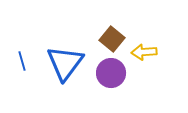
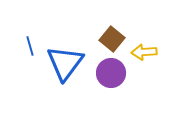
blue line: moved 8 px right, 15 px up
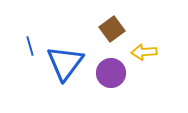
brown square: moved 10 px up; rotated 15 degrees clockwise
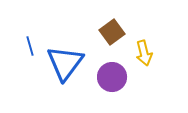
brown square: moved 3 px down
yellow arrow: moved 1 px down; rotated 100 degrees counterclockwise
purple circle: moved 1 px right, 4 px down
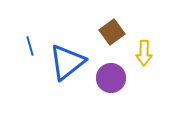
yellow arrow: rotated 15 degrees clockwise
blue triangle: moved 2 px right, 1 px up; rotated 15 degrees clockwise
purple circle: moved 1 px left, 1 px down
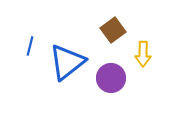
brown square: moved 1 px right, 2 px up
blue line: rotated 30 degrees clockwise
yellow arrow: moved 1 px left, 1 px down
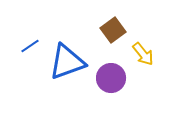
blue line: rotated 42 degrees clockwise
yellow arrow: rotated 40 degrees counterclockwise
blue triangle: rotated 18 degrees clockwise
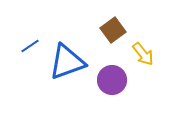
purple circle: moved 1 px right, 2 px down
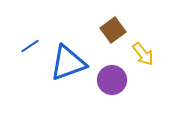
blue triangle: moved 1 px right, 1 px down
